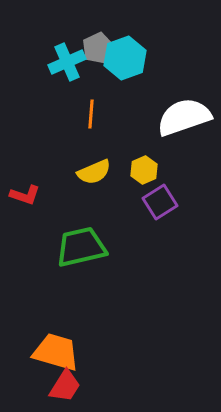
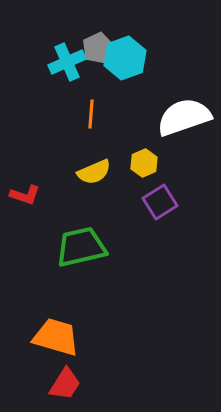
yellow hexagon: moved 7 px up
orange trapezoid: moved 15 px up
red trapezoid: moved 2 px up
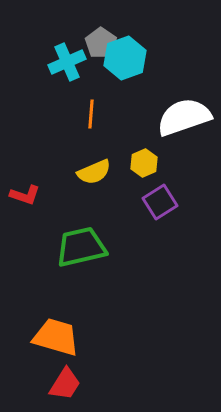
gray pentagon: moved 3 px right, 5 px up; rotated 12 degrees counterclockwise
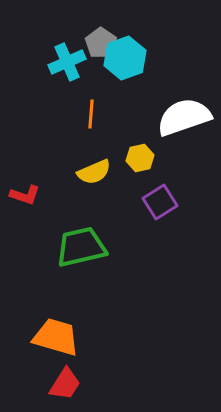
yellow hexagon: moved 4 px left, 5 px up; rotated 12 degrees clockwise
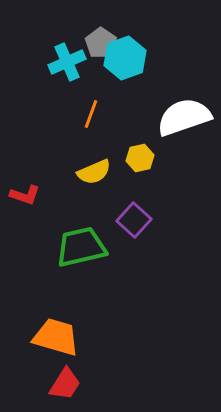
orange line: rotated 16 degrees clockwise
purple square: moved 26 px left, 18 px down; rotated 16 degrees counterclockwise
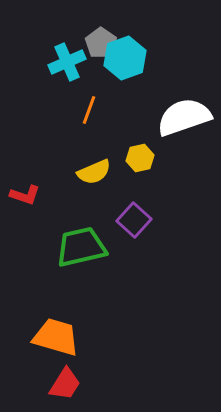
orange line: moved 2 px left, 4 px up
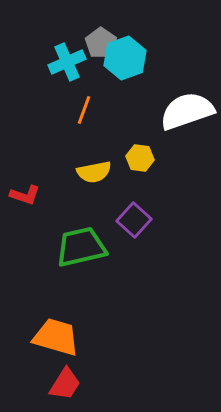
orange line: moved 5 px left
white semicircle: moved 3 px right, 6 px up
yellow hexagon: rotated 20 degrees clockwise
yellow semicircle: rotated 12 degrees clockwise
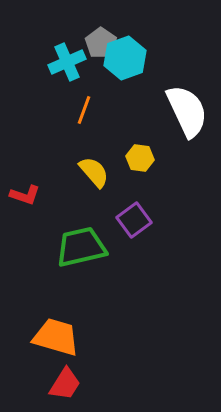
white semicircle: rotated 84 degrees clockwise
yellow semicircle: rotated 120 degrees counterclockwise
purple square: rotated 12 degrees clockwise
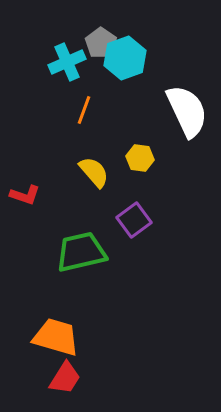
green trapezoid: moved 5 px down
red trapezoid: moved 6 px up
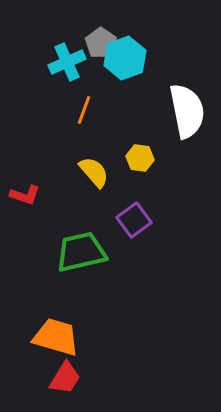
white semicircle: rotated 14 degrees clockwise
